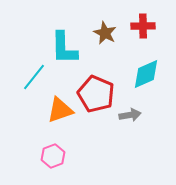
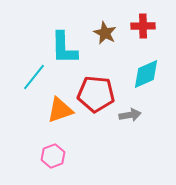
red pentagon: rotated 18 degrees counterclockwise
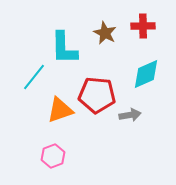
red pentagon: moved 1 px right, 1 px down
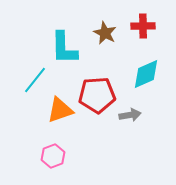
cyan line: moved 1 px right, 3 px down
red pentagon: rotated 9 degrees counterclockwise
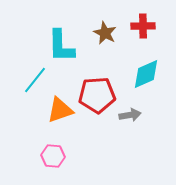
cyan L-shape: moved 3 px left, 2 px up
pink hexagon: rotated 25 degrees clockwise
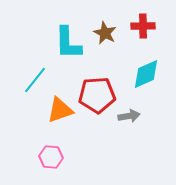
cyan L-shape: moved 7 px right, 3 px up
gray arrow: moved 1 px left, 1 px down
pink hexagon: moved 2 px left, 1 px down
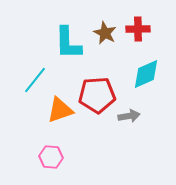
red cross: moved 5 px left, 3 px down
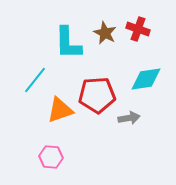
red cross: rotated 20 degrees clockwise
cyan diamond: moved 5 px down; rotated 16 degrees clockwise
gray arrow: moved 2 px down
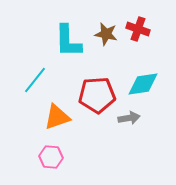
brown star: moved 1 px right, 1 px down; rotated 15 degrees counterclockwise
cyan L-shape: moved 2 px up
cyan diamond: moved 3 px left, 5 px down
orange triangle: moved 3 px left, 7 px down
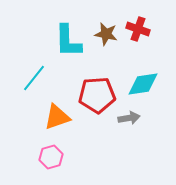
cyan line: moved 1 px left, 2 px up
pink hexagon: rotated 20 degrees counterclockwise
